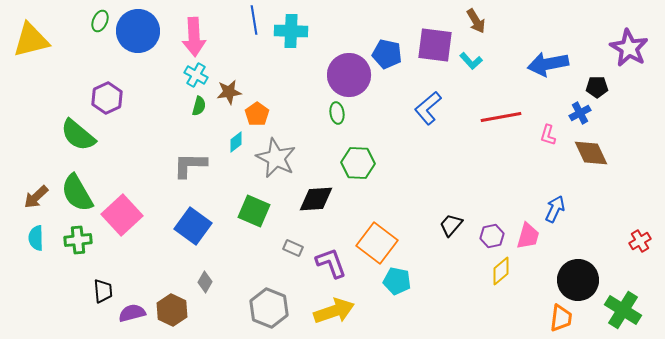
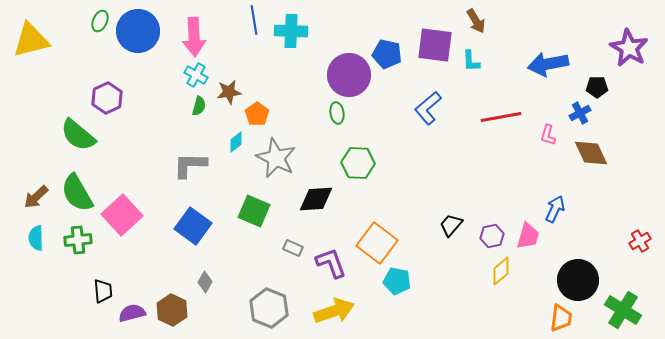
cyan L-shape at (471, 61): rotated 40 degrees clockwise
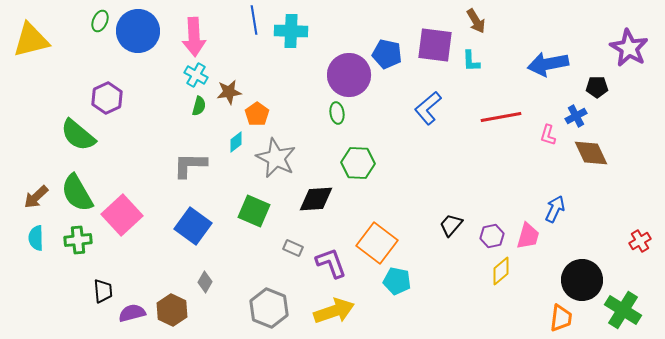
blue cross at (580, 113): moved 4 px left, 3 px down
black circle at (578, 280): moved 4 px right
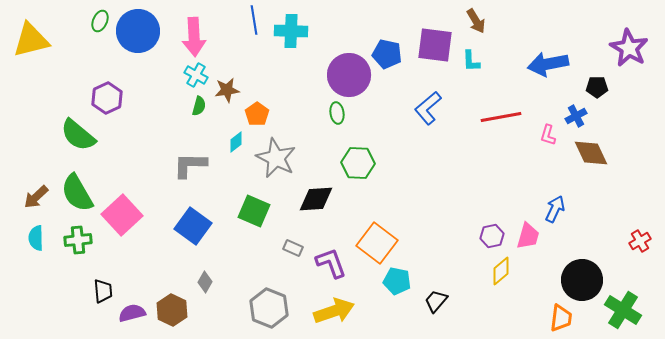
brown star at (229, 92): moved 2 px left, 2 px up
black trapezoid at (451, 225): moved 15 px left, 76 px down
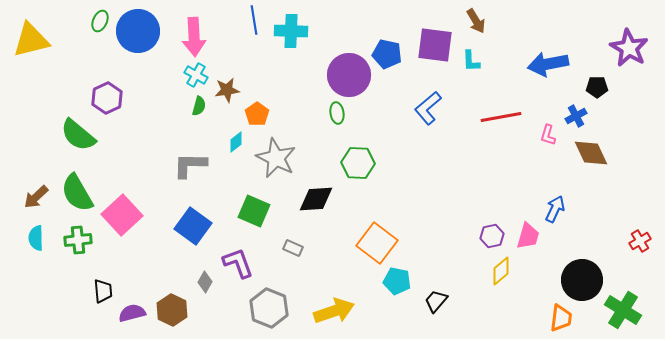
purple L-shape at (331, 263): moved 93 px left
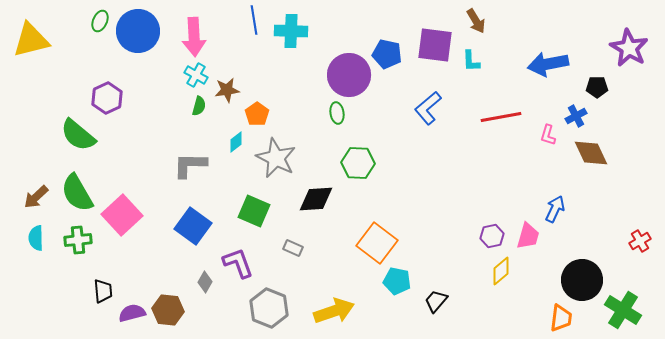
brown hexagon at (172, 310): moved 4 px left; rotated 20 degrees counterclockwise
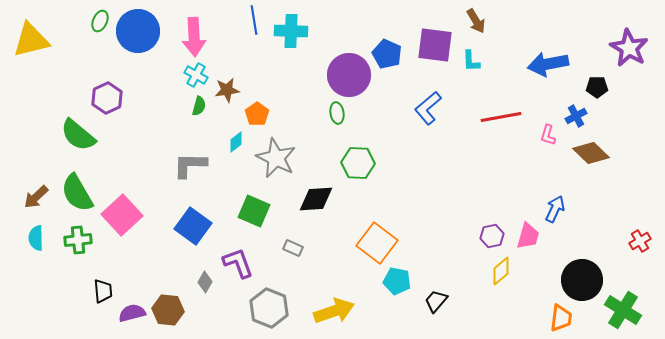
blue pentagon at (387, 54): rotated 12 degrees clockwise
brown diamond at (591, 153): rotated 21 degrees counterclockwise
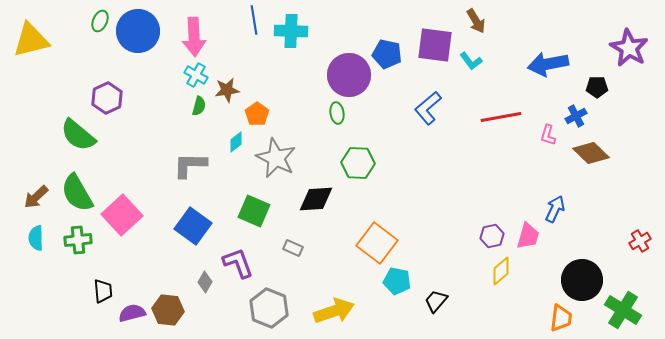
blue pentagon at (387, 54): rotated 12 degrees counterclockwise
cyan L-shape at (471, 61): rotated 35 degrees counterclockwise
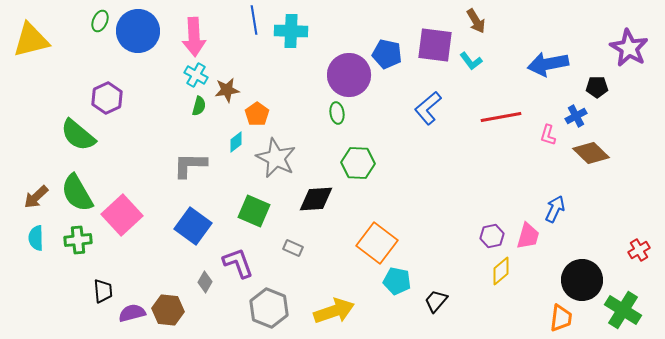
red cross at (640, 241): moved 1 px left, 9 px down
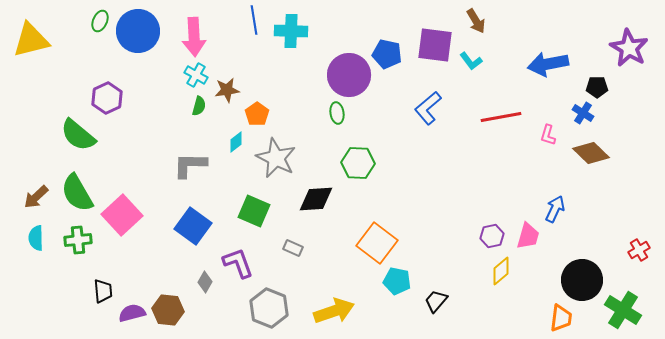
blue cross at (576, 116): moved 7 px right, 3 px up; rotated 30 degrees counterclockwise
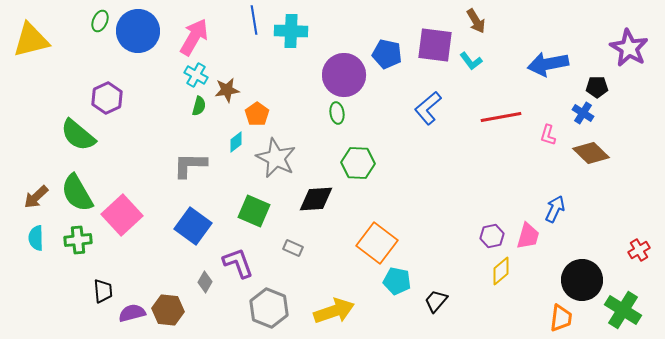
pink arrow at (194, 37): rotated 147 degrees counterclockwise
purple circle at (349, 75): moved 5 px left
